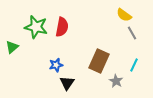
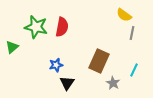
gray line: rotated 40 degrees clockwise
cyan line: moved 5 px down
gray star: moved 3 px left, 2 px down
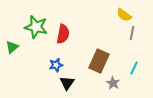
red semicircle: moved 1 px right, 7 px down
cyan line: moved 2 px up
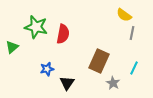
blue star: moved 9 px left, 4 px down
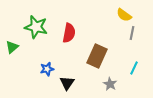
red semicircle: moved 6 px right, 1 px up
brown rectangle: moved 2 px left, 5 px up
gray star: moved 3 px left, 1 px down
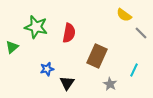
gray line: moved 9 px right; rotated 56 degrees counterclockwise
cyan line: moved 2 px down
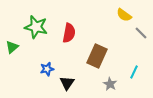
cyan line: moved 2 px down
